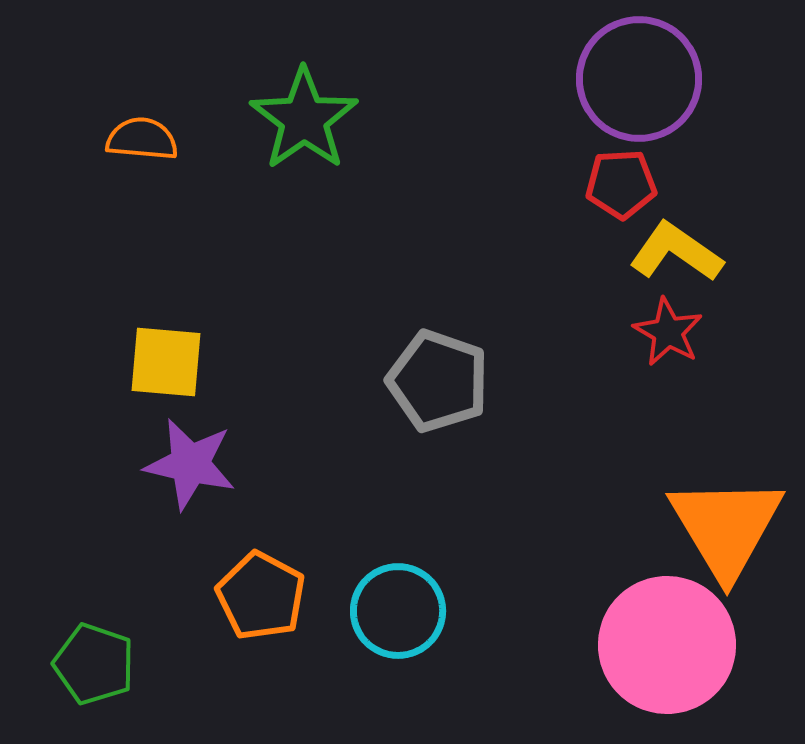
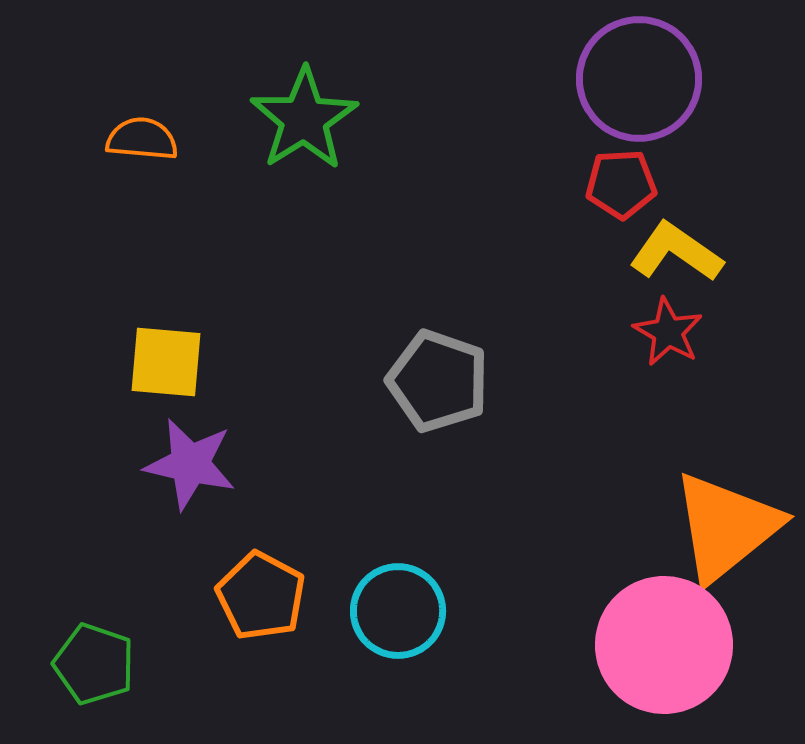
green star: rotated 3 degrees clockwise
orange triangle: rotated 22 degrees clockwise
pink circle: moved 3 px left
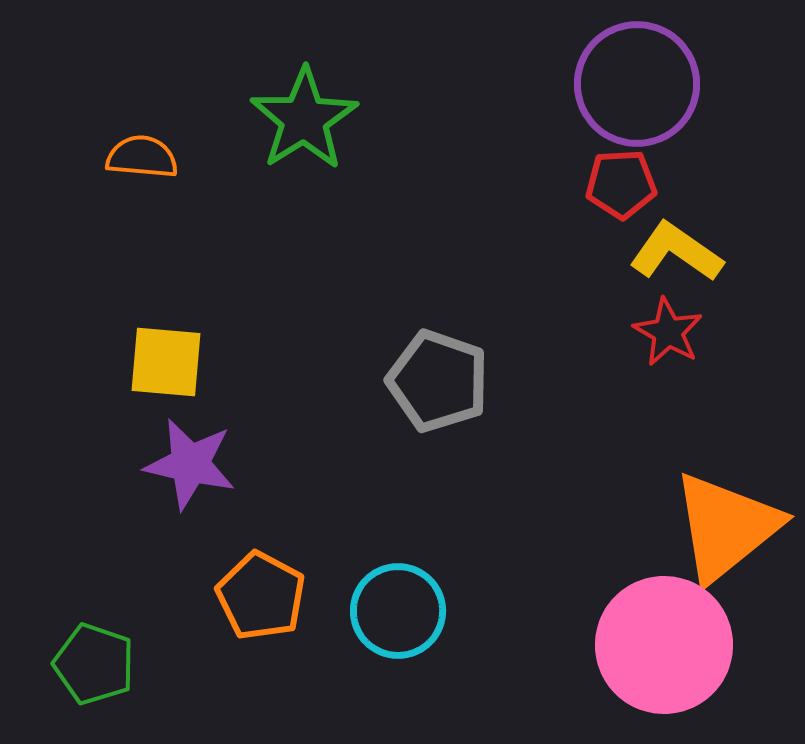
purple circle: moved 2 px left, 5 px down
orange semicircle: moved 18 px down
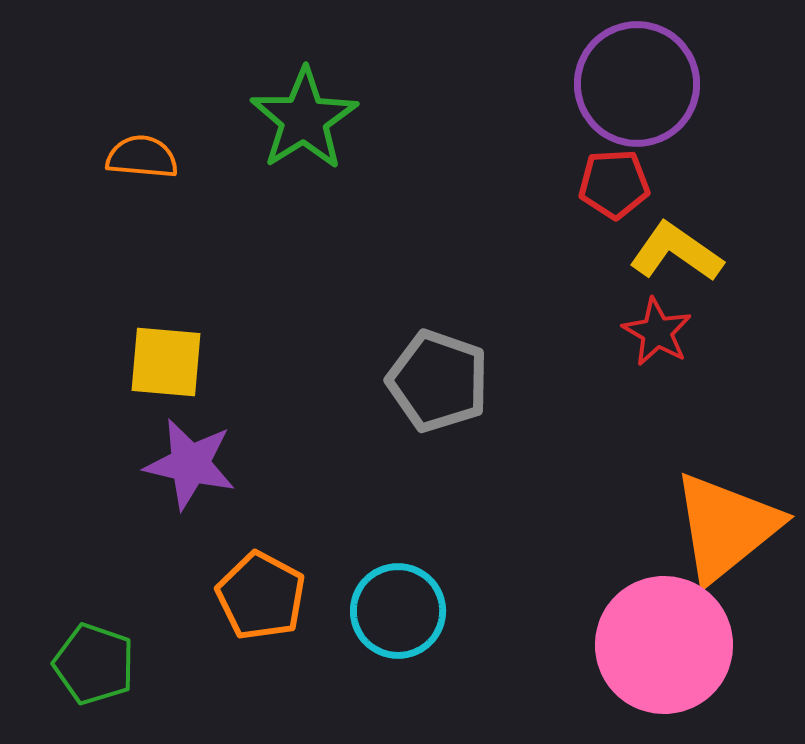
red pentagon: moved 7 px left
red star: moved 11 px left
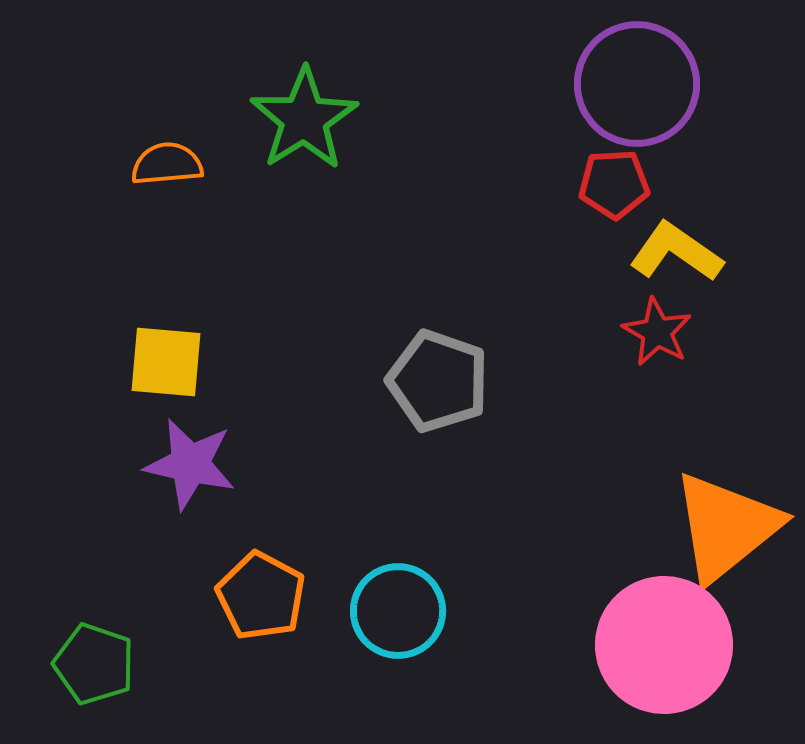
orange semicircle: moved 25 px right, 7 px down; rotated 10 degrees counterclockwise
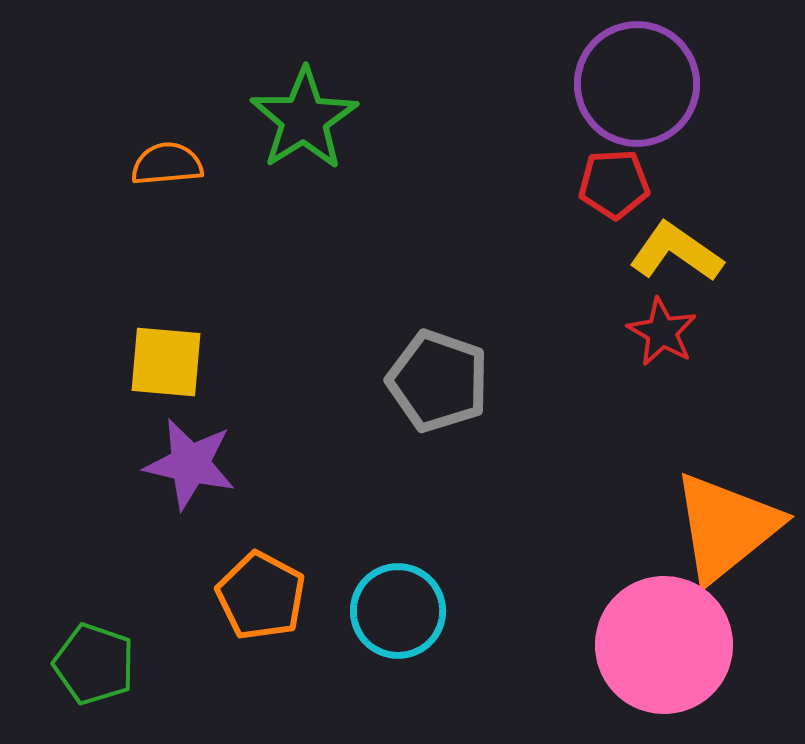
red star: moved 5 px right
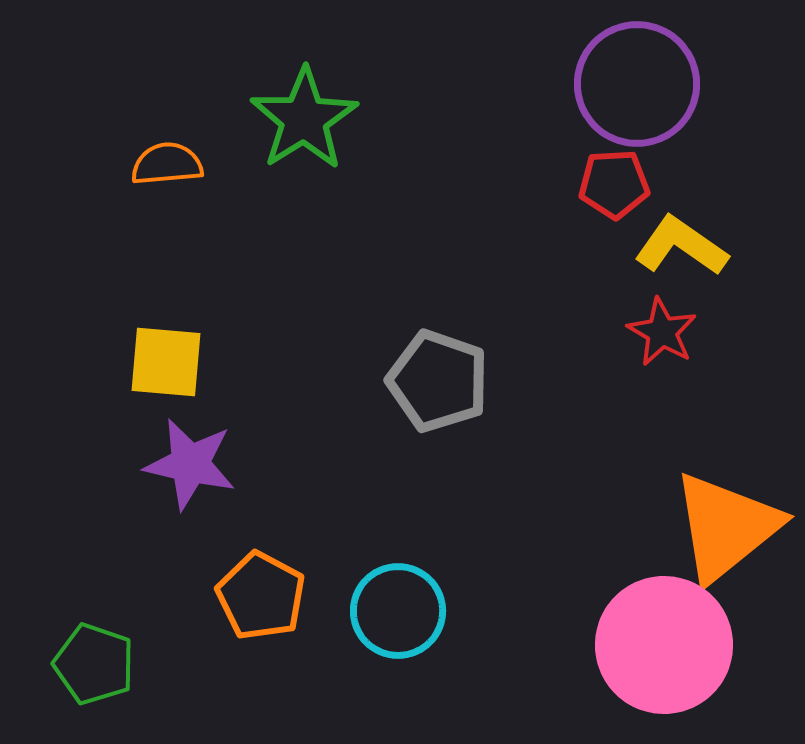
yellow L-shape: moved 5 px right, 6 px up
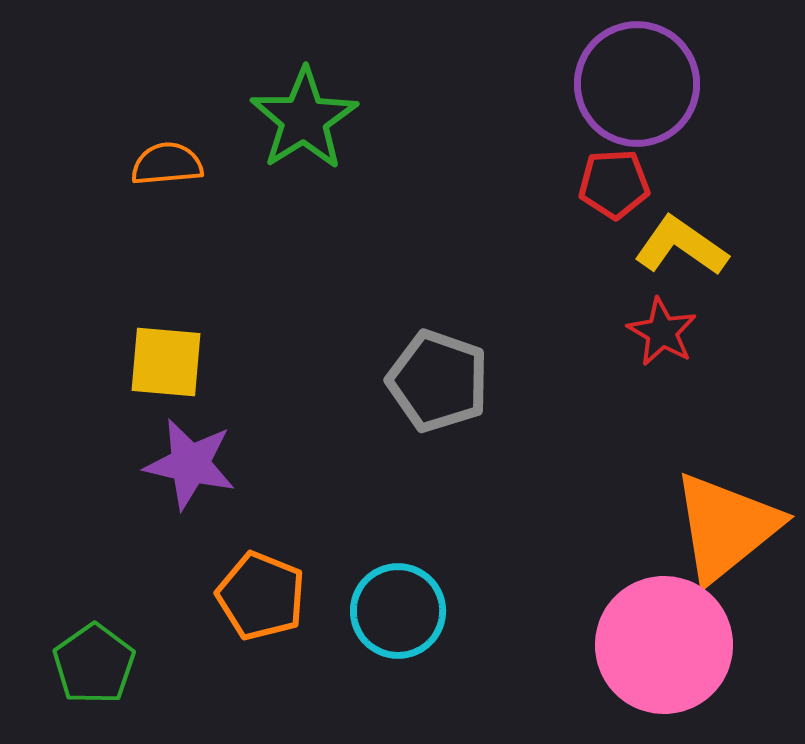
orange pentagon: rotated 6 degrees counterclockwise
green pentagon: rotated 18 degrees clockwise
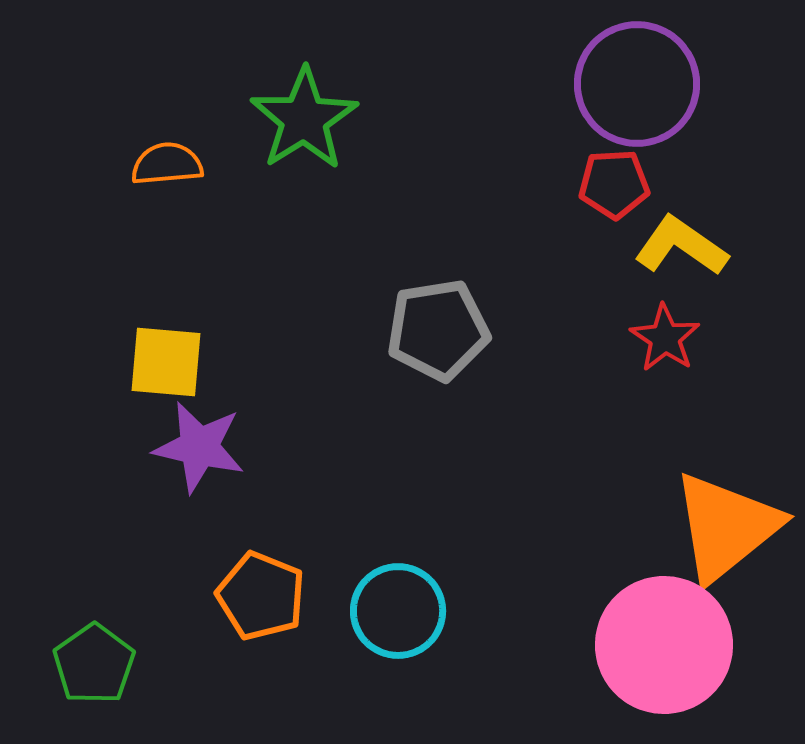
red star: moved 3 px right, 6 px down; rotated 4 degrees clockwise
gray pentagon: moved 51 px up; rotated 28 degrees counterclockwise
purple star: moved 9 px right, 17 px up
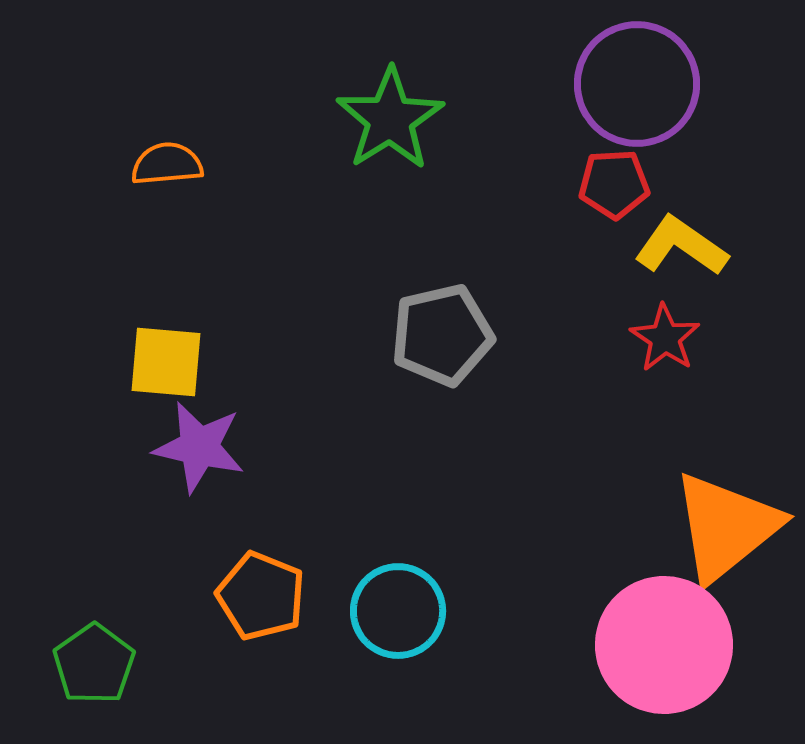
green star: moved 86 px right
gray pentagon: moved 4 px right, 5 px down; rotated 4 degrees counterclockwise
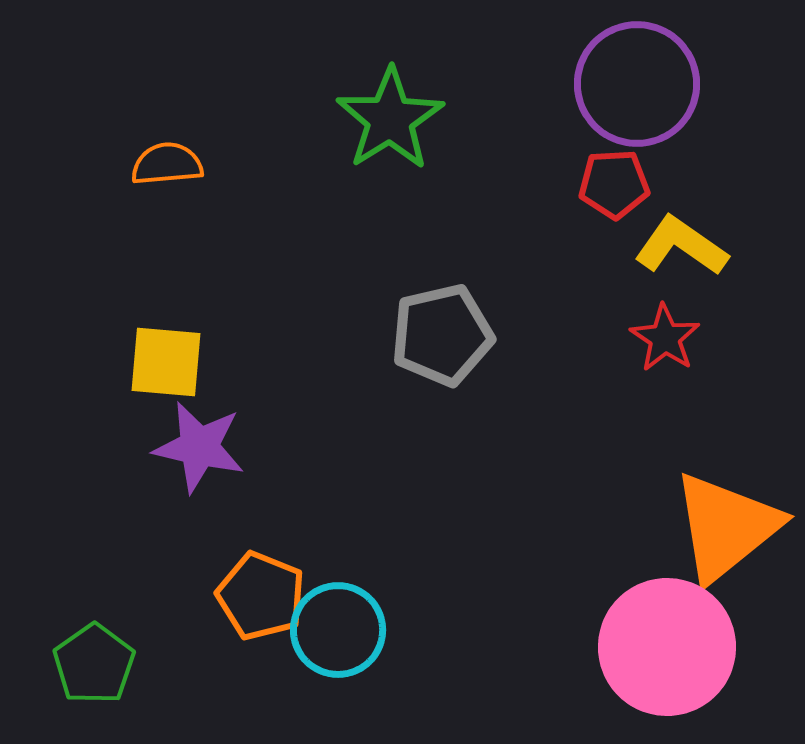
cyan circle: moved 60 px left, 19 px down
pink circle: moved 3 px right, 2 px down
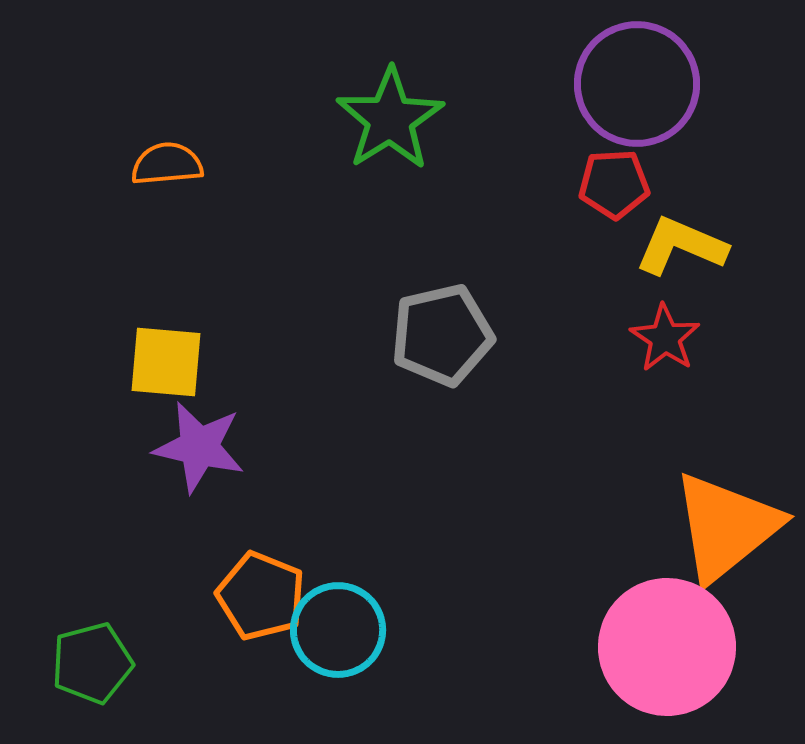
yellow L-shape: rotated 12 degrees counterclockwise
green pentagon: moved 2 px left, 1 px up; rotated 20 degrees clockwise
